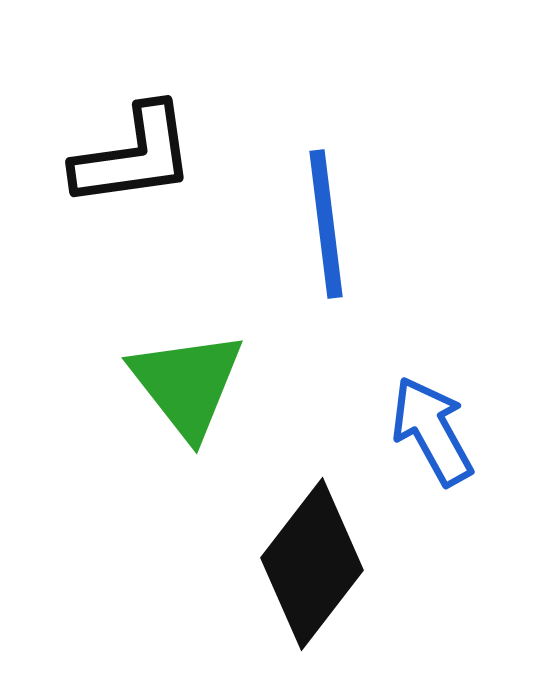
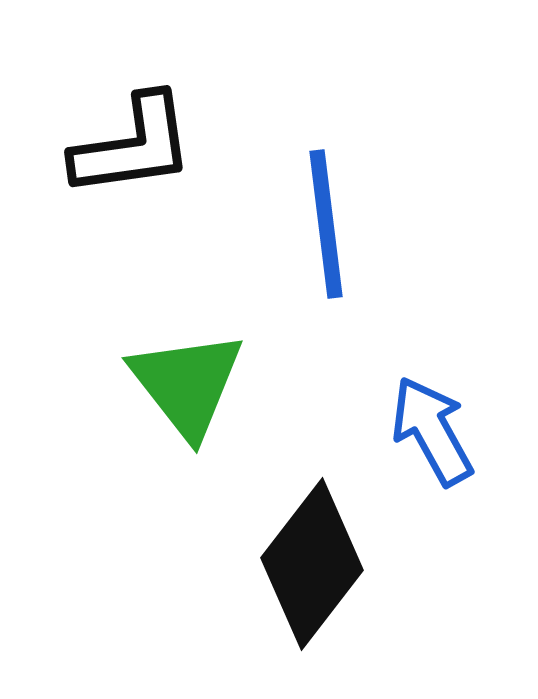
black L-shape: moved 1 px left, 10 px up
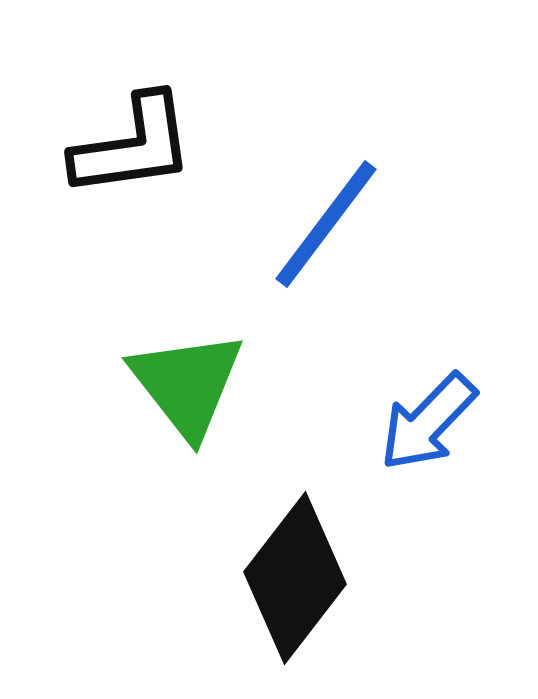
blue line: rotated 44 degrees clockwise
blue arrow: moved 4 px left, 9 px up; rotated 107 degrees counterclockwise
black diamond: moved 17 px left, 14 px down
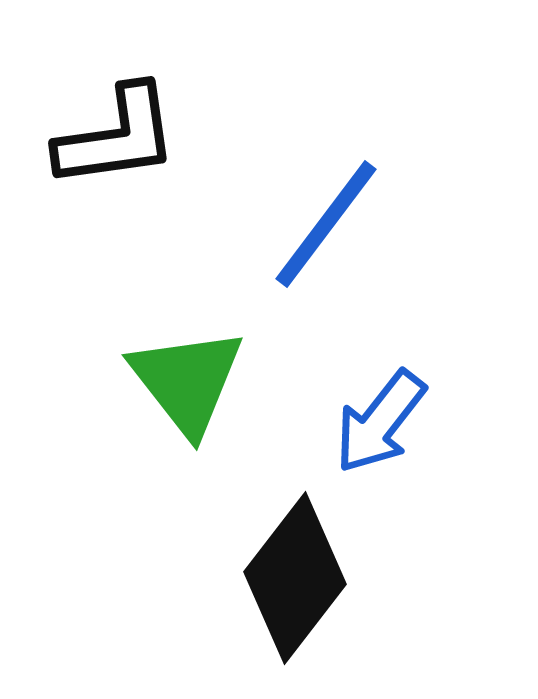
black L-shape: moved 16 px left, 9 px up
green triangle: moved 3 px up
blue arrow: moved 48 px left; rotated 6 degrees counterclockwise
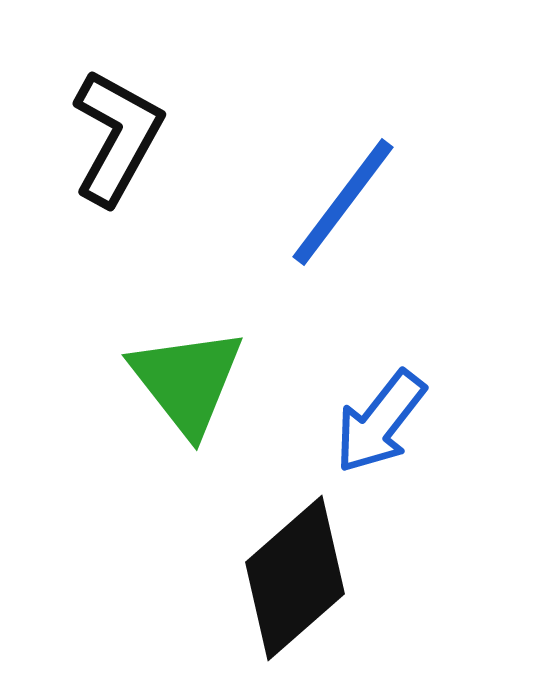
black L-shape: rotated 53 degrees counterclockwise
blue line: moved 17 px right, 22 px up
black diamond: rotated 11 degrees clockwise
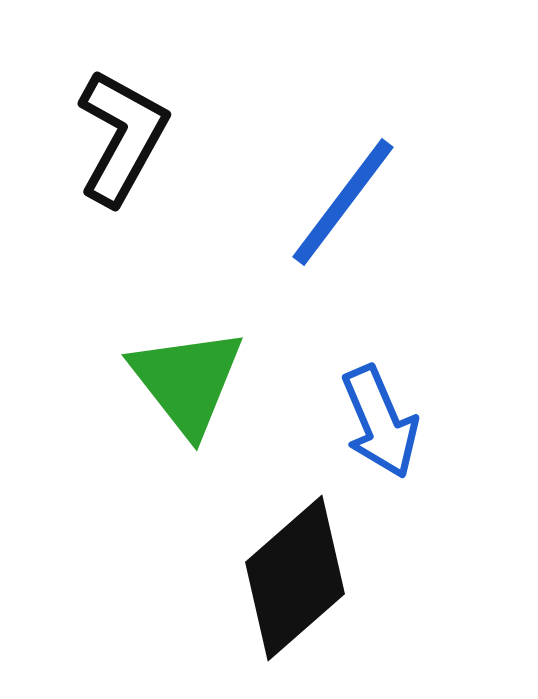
black L-shape: moved 5 px right
blue arrow: rotated 61 degrees counterclockwise
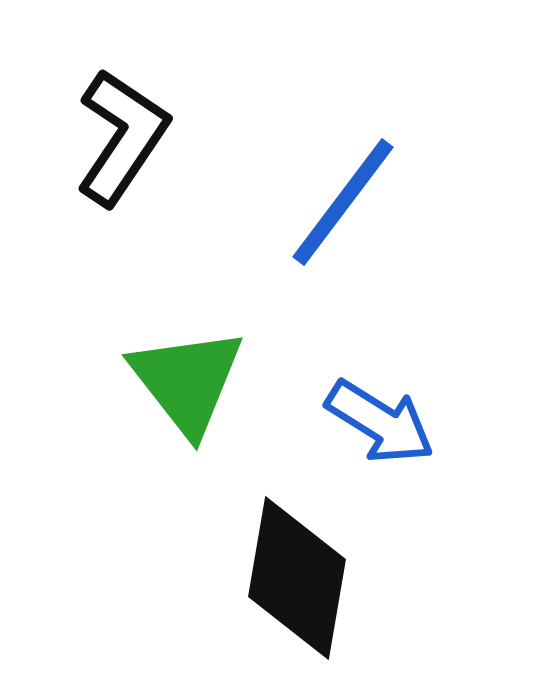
black L-shape: rotated 5 degrees clockwise
blue arrow: rotated 35 degrees counterclockwise
black diamond: moved 2 px right; rotated 39 degrees counterclockwise
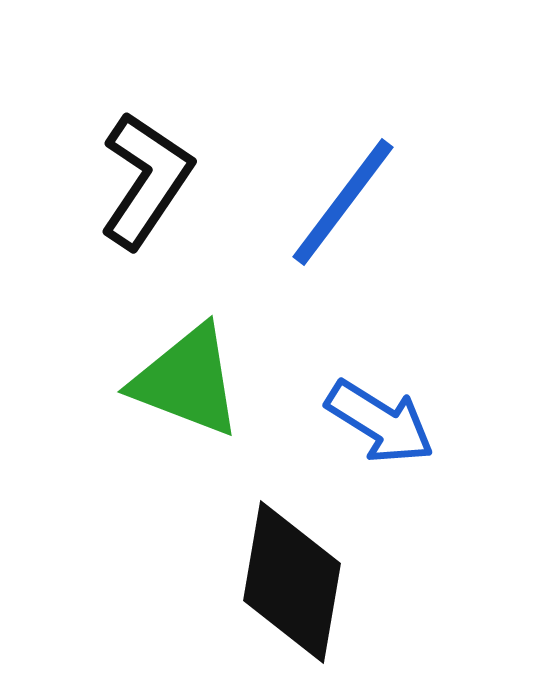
black L-shape: moved 24 px right, 43 px down
green triangle: rotated 31 degrees counterclockwise
black diamond: moved 5 px left, 4 px down
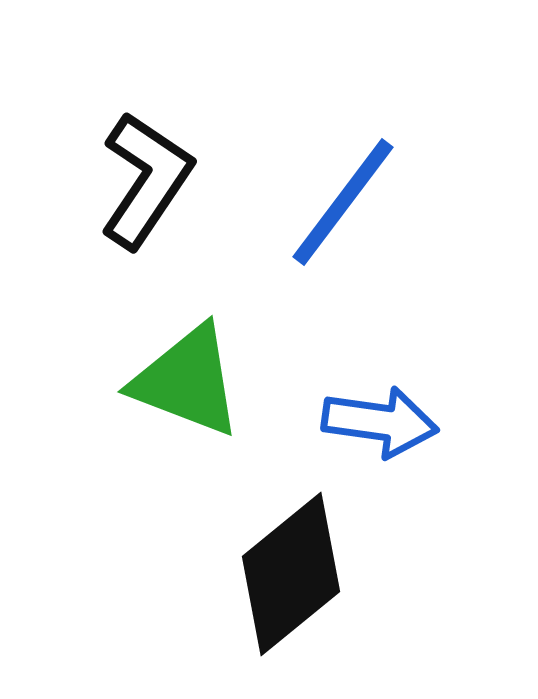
blue arrow: rotated 24 degrees counterclockwise
black diamond: moved 1 px left, 8 px up; rotated 41 degrees clockwise
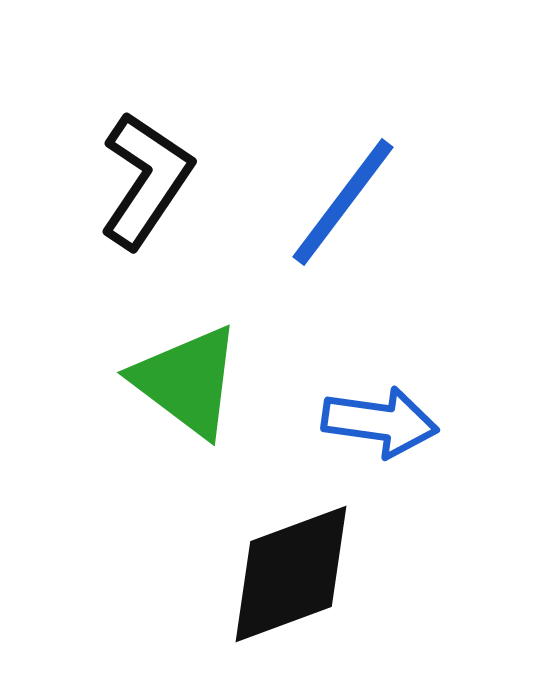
green triangle: rotated 16 degrees clockwise
black diamond: rotated 19 degrees clockwise
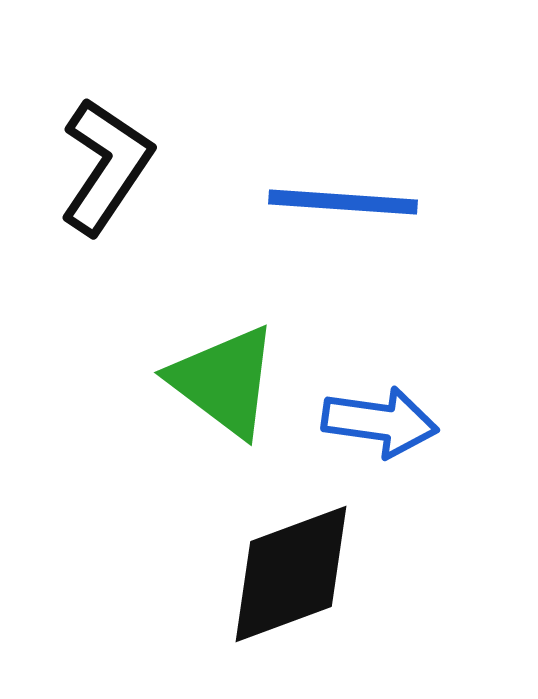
black L-shape: moved 40 px left, 14 px up
blue line: rotated 57 degrees clockwise
green triangle: moved 37 px right
